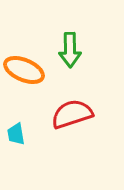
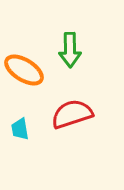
orange ellipse: rotated 9 degrees clockwise
cyan trapezoid: moved 4 px right, 5 px up
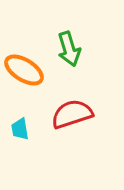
green arrow: moved 1 px left, 1 px up; rotated 16 degrees counterclockwise
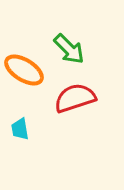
green arrow: rotated 28 degrees counterclockwise
red semicircle: moved 3 px right, 16 px up
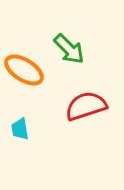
red semicircle: moved 11 px right, 8 px down
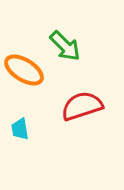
green arrow: moved 4 px left, 3 px up
red semicircle: moved 4 px left
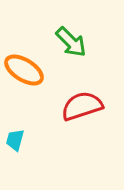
green arrow: moved 6 px right, 4 px up
cyan trapezoid: moved 5 px left, 11 px down; rotated 25 degrees clockwise
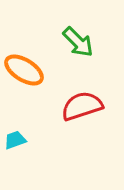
green arrow: moved 7 px right
cyan trapezoid: rotated 55 degrees clockwise
